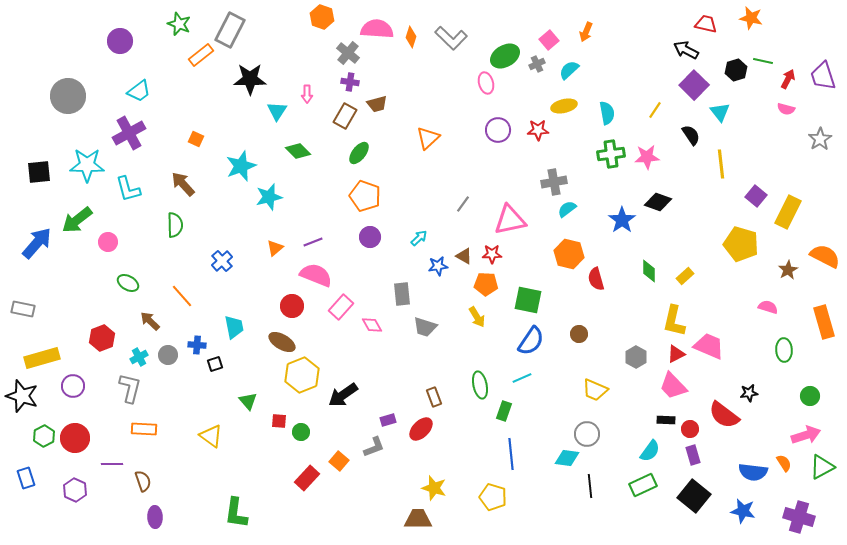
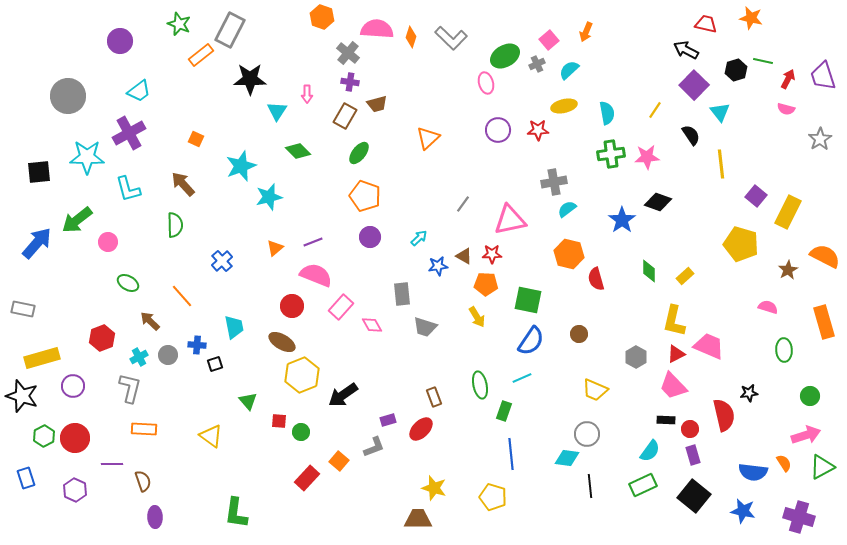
cyan star at (87, 165): moved 8 px up
red semicircle at (724, 415): rotated 140 degrees counterclockwise
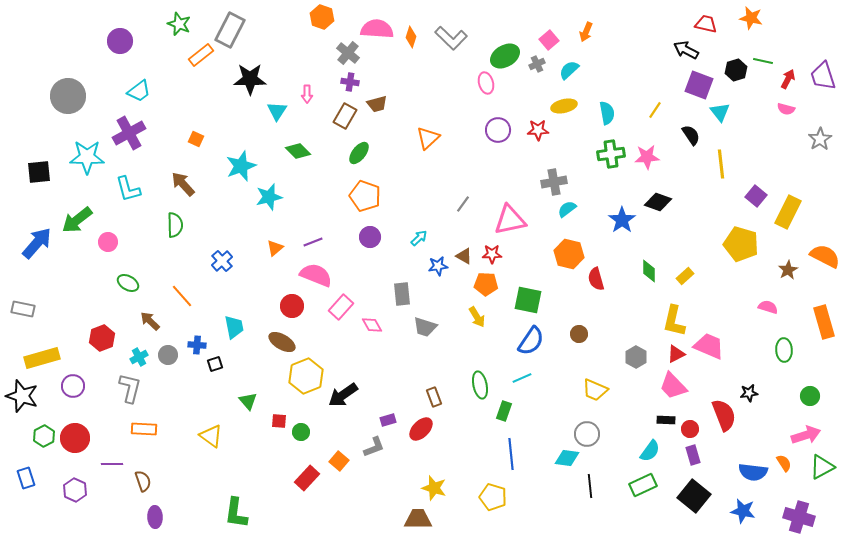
purple square at (694, 85): moved 5 px right; rotated 24 degrees counterclockwise
yellow hexagon at (302, 375): moved 4 px right, 1 px down
red semicircle at (724, 415): rotated 8 degrees counterclockwise
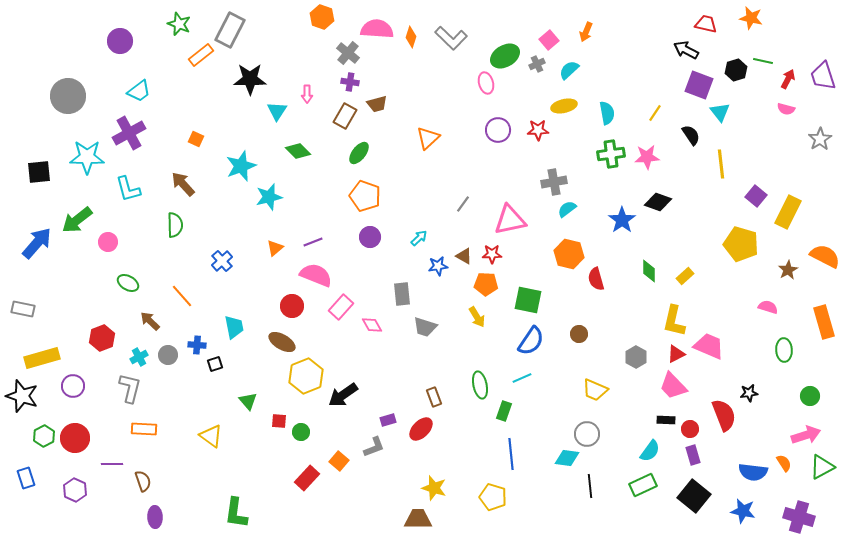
yellow line at (655, 110): moved 3 px down
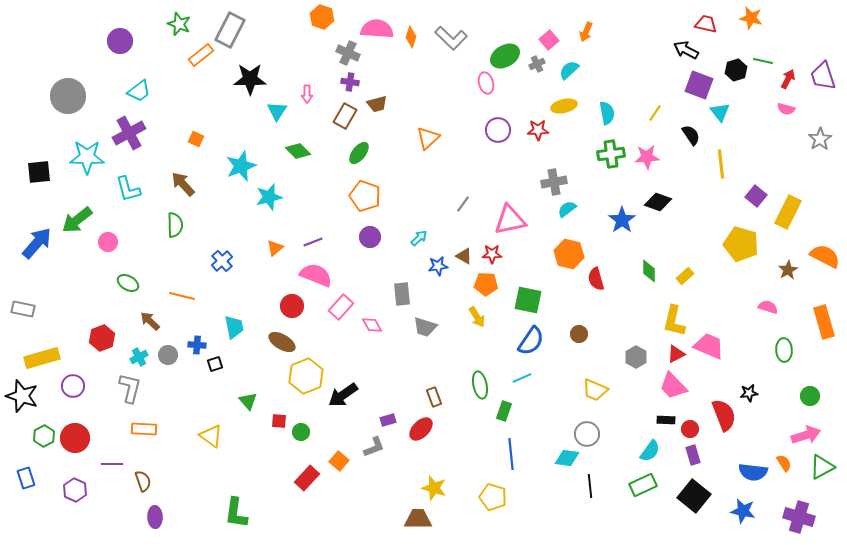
gray cross at (348, 53): rotated 15 degrees counterclockwise
orange line at (182, 296): rotated 35 degrees counterclockwise
